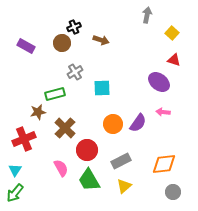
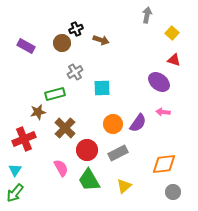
black cross: moved 2 px right, 2 px down
gray rectangle: moved 3 px left, 8 px up
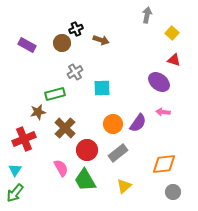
purple rectangle: moved 1 px right, 1 px up
gray rectangle: rotated 12 degrees counterclockwise
green trapezoid: moved 4 px left
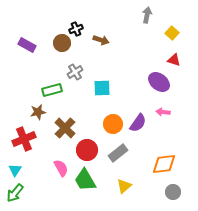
green rectangle: moved 3 px left, 4 px up
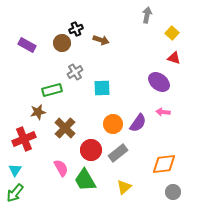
red triangle: moved 2 px up
red circle: moved 4 px right
yellow triangle: moved 1 px down
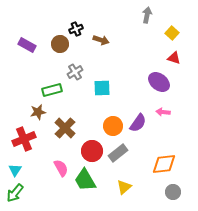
brown circle: moved 2 px left, 1 px down
orange circle: moved 2 px down
red circle: moved 1 px right, 1 px down
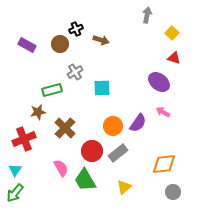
pink arrow: rotated 24 degrees clockwise
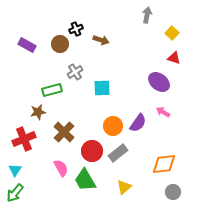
brown cross: moved 1 px left, 4 px down
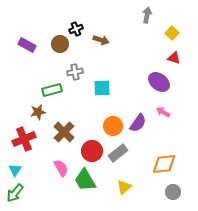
gray cross: rotated 21 degrees clockwise
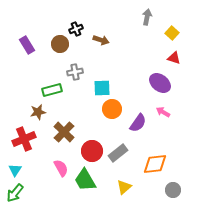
gray arrow: moved 2 px down
purple rectangle: rotated 30 degrees clockwise
purple ellipse: moved 1 px right, 1 px down
orange circle: moved 1 px left, 17 px up
orange diamond: moved 9 px left
gray circle: moved 2 px up
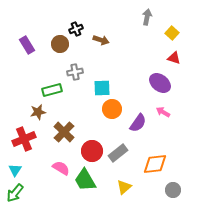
pink semicircle: rotated 30 degrees counterclockwise
